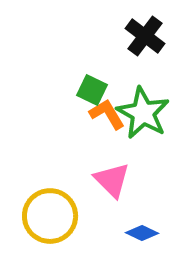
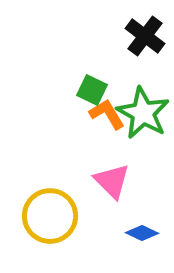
pink triangle: moved 1 px down
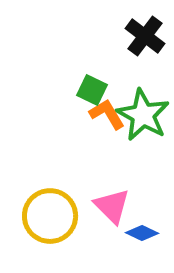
green star: moved 2 px down
pink triangle: moved 25 px down
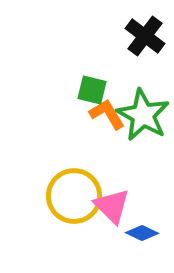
green square: rotated 12 degrees counterclockwise
yellow circle: moved 24 px right, 20 px up
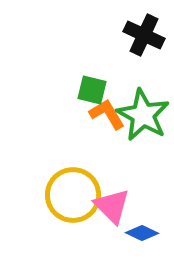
black cross: moved 1 px left, 1 px up; rotated 12 degrees counterclockwise
yellow circle: moved 1 px left, 1 px up
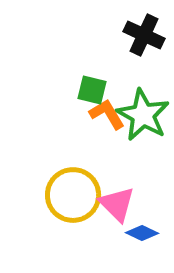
pink triangle: moved 5 px right, 2 px up
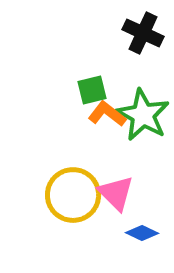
black cross: moved 1 px left, 2 px up
green square: rotated 28 degrees counterclockwise
orange L-shape: rotated 21 degrees counterclockwise
pink triangle: moved 1 px left, 11 px up
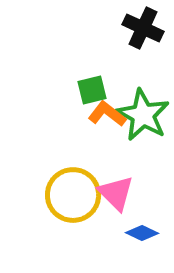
black cross: moved 5 px up
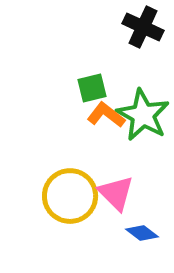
black cross: moved 1 px up
green square: moved 2 px up
orange L-shape: moved 1 px left, 1 px down
yellow circle: moved 3 px left, 1 px down
blue diamond: rotated 12 degrees clockwise
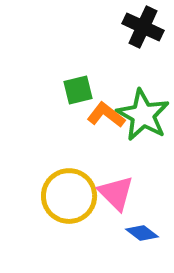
green square: moved 14 px left, 2 px down
yellow circle: moved 1 px left
